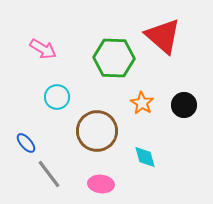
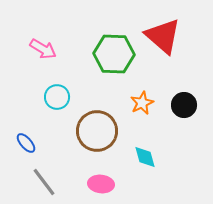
green hexagon: moved 4 px up
orange star: rotated 15 degrees clockwise
gray line: moved 5 px left, 8 px down
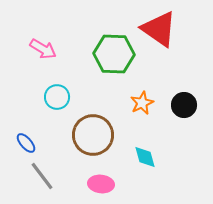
red triangle: moved 4 px left, 7 px up; rotated 6 degrees counterclockwise
brown circle: moved 4 px left, 4 px down
gray line: moved 2 px left, 6 px up
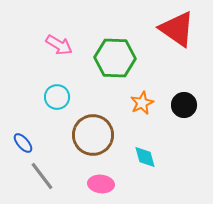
red triangle: moved 18 px right
pink arrow: moved 16 px right, 4 px up
green hexagon: moved 1 px right, 4 px down
blue ellipse: moved 3 px left
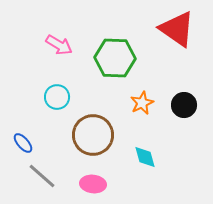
gray line: rotated 12 degrees counterclockwise
pink ellipse: moved 8 px left
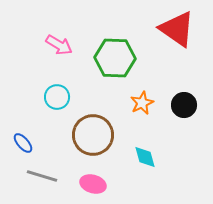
gray line: rotated 24 degrees counterclockwise
pink ellipse: rotated 10 degrees clockwise
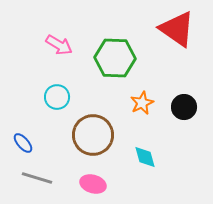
black circle: moved 2 px down
gray line: moved 5 px left, 2 px down
